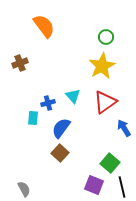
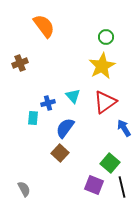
blue semicircle: moved 4 px right
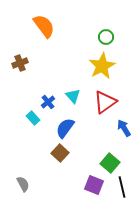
blue cross: moved 1 px up; rotated 24 degrees counterclockwise
cyan rectangle: rotated 48 degrees counterclockwise
gray semicircle: moved 1 px left, 5 px up
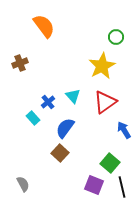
green circle: moved 10 px right
blue arrow: moved 2 px down
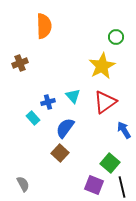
orange semicircle: rotated 35 degrees clockwise
blue cross: rotated 24 degrees clockwise
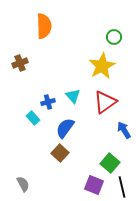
green circle: moved 2 px left
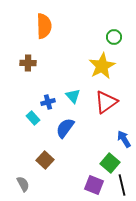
brown cross: moved 8 px right; rotated 21 degrees clockwise
red triangle: moved 1 px right
blue arrow: moved 9 px down
brown square: moved 15 px left, 7 px down
black line: moved 2 px up
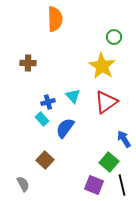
orange semicircle: moved 11 px right, 7 px up
yellow star: rotated 12 degrees counterclockwise
cyan rectangle: moved 9 px right, 1 px down
green square: moved 1 px left, 1 px up
